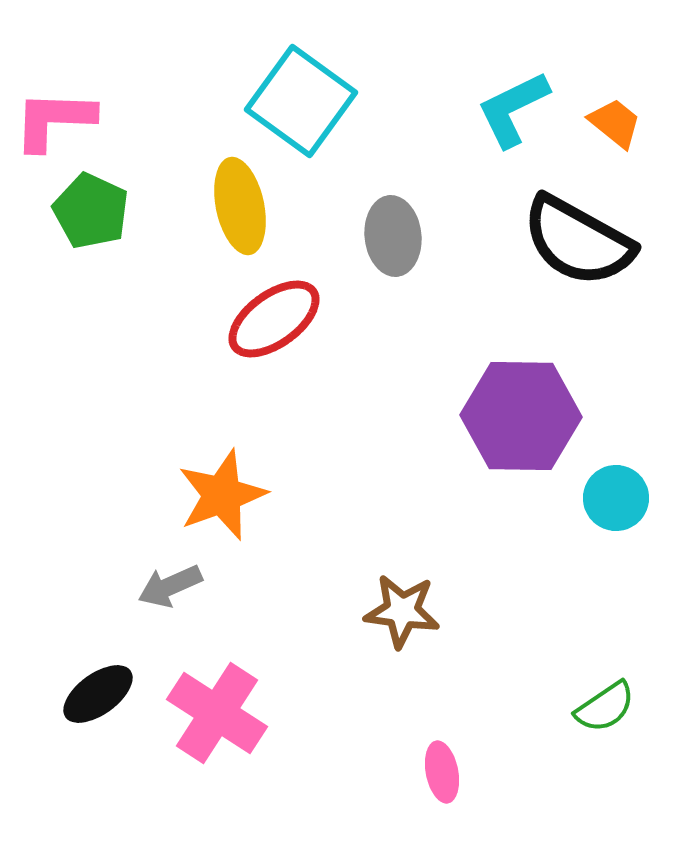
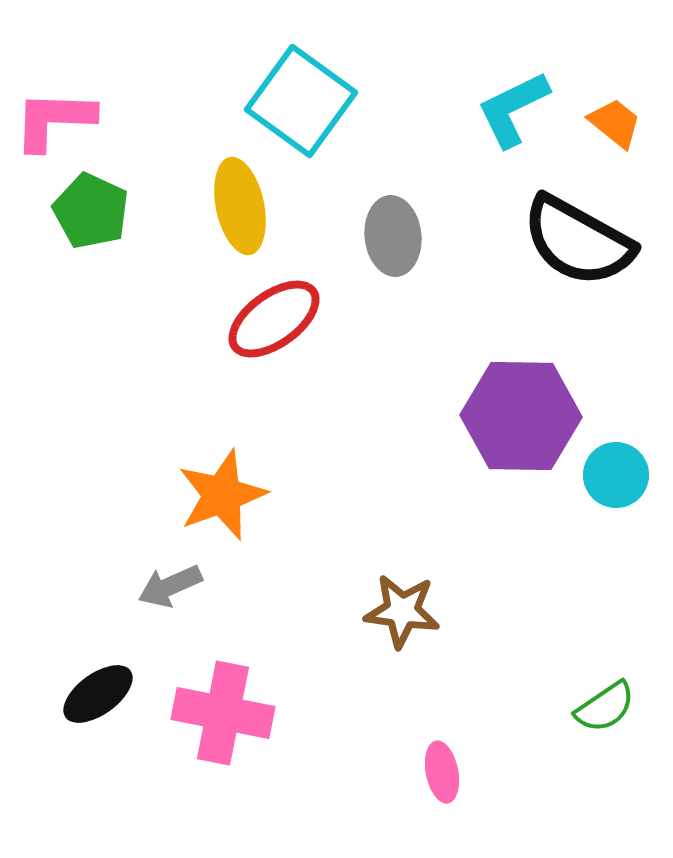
cyan circle: moved 23 px up
pink cross: moved 6 px right; rotated 22 degrees counterclockwise
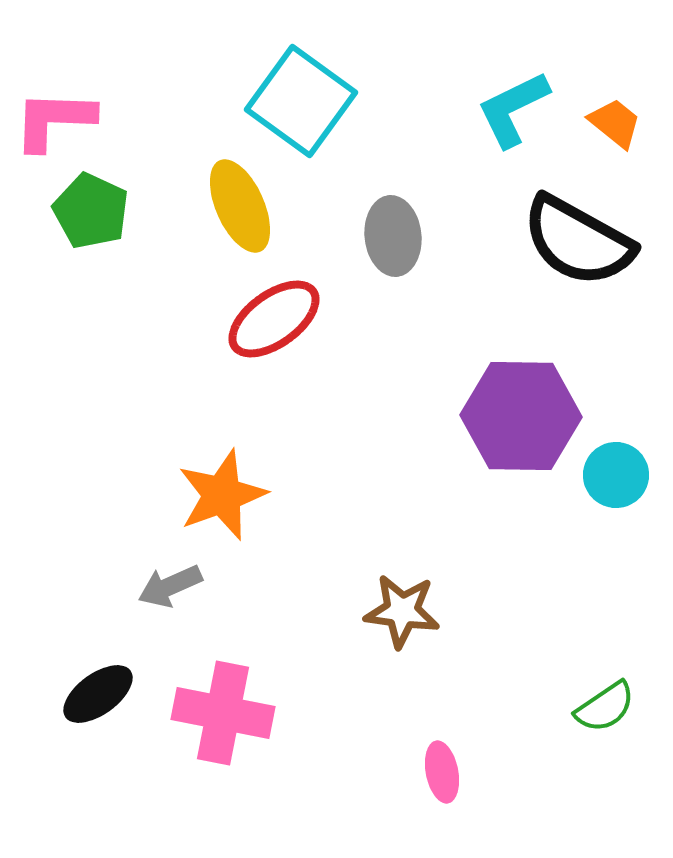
yellow ellipse: rotated 12 degrees counterclockwise
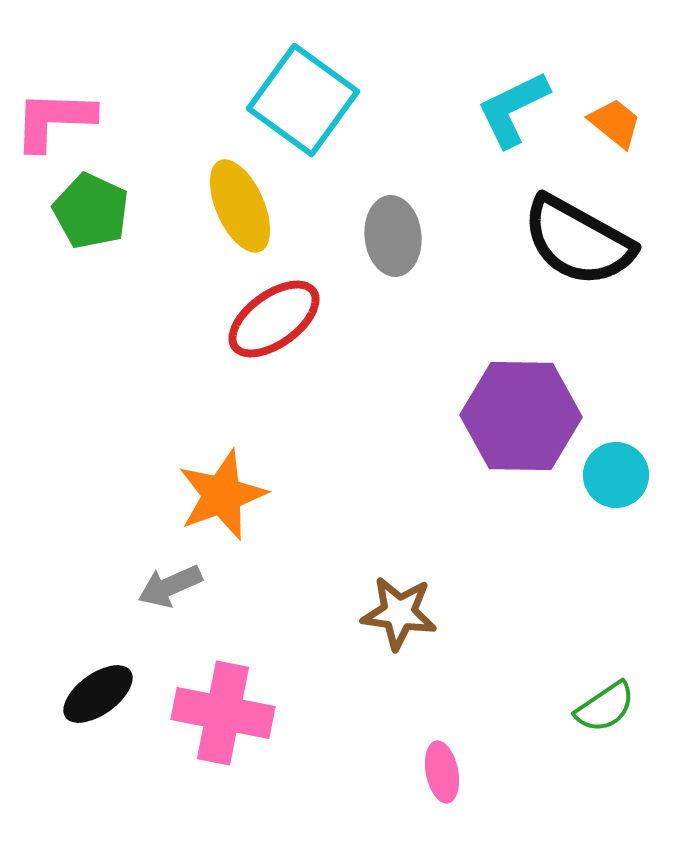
cyan square: moved 2 px right, 1 px up
brown star: moved 3 px left, 2 px down
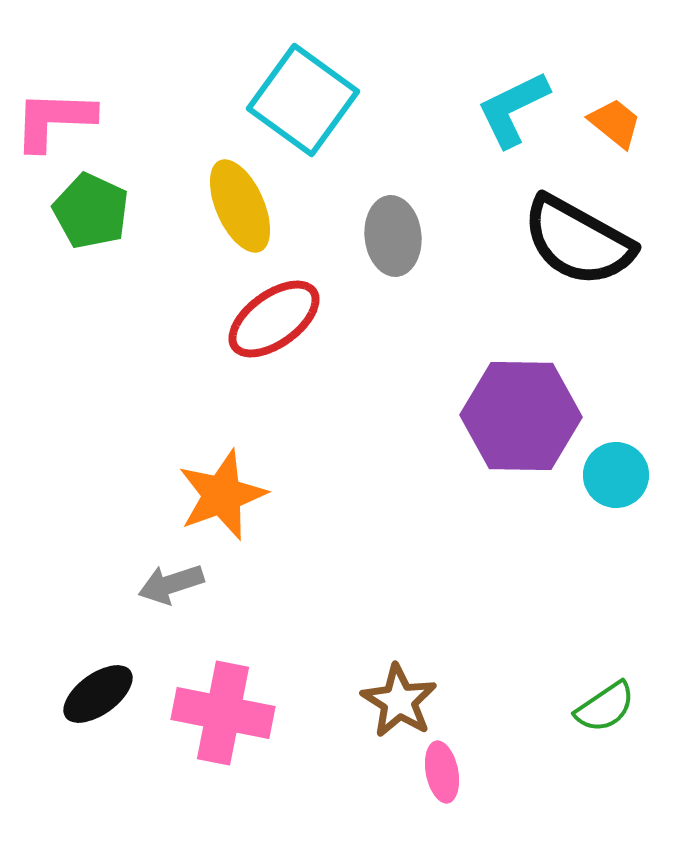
gray arrow: moved 1 px right, 2 px up; rotated 6 degrees clockwise
brown star: moved 88 px down; rotated 24 degrees clockwise
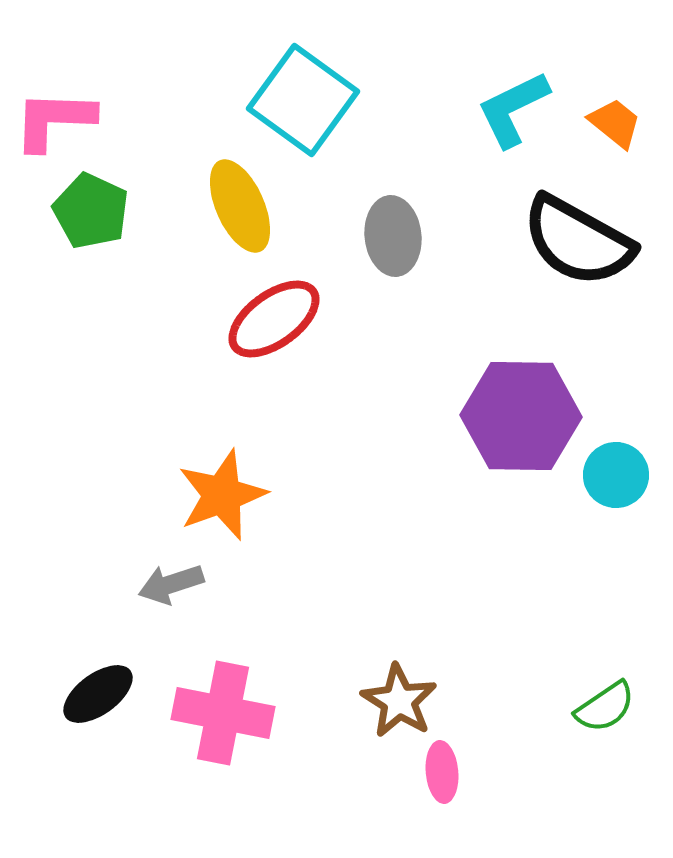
pink ellipse: rotated 6 degrees clockwise
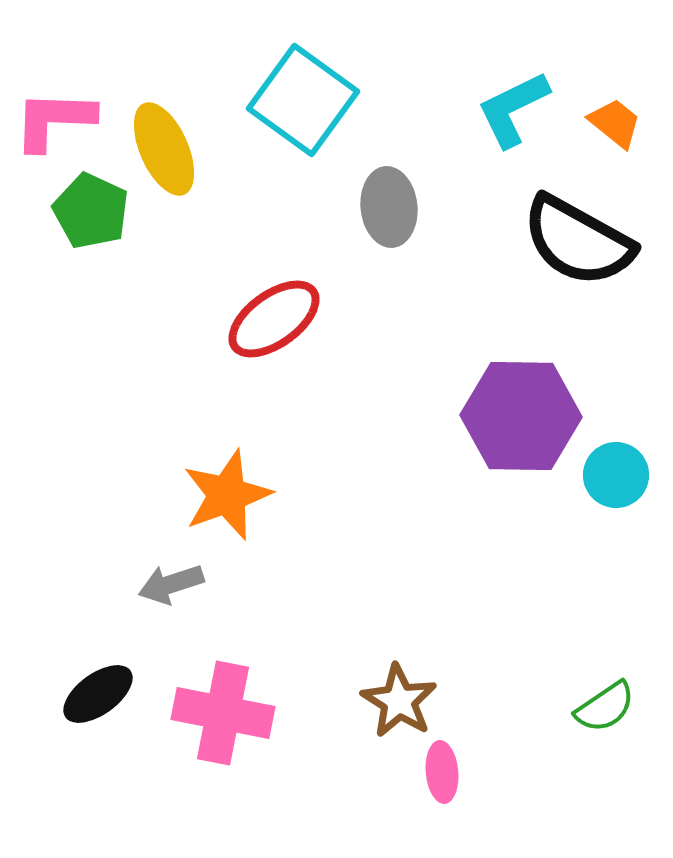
yellow ellipse: moved 76 px left, 57 px up
gray ellipse: moved 4 px left, 29 px up
orange star: moved 5 px right
